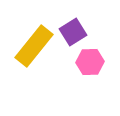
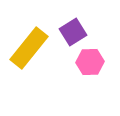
yellow rectangle: moved 5 px left, 2 px down
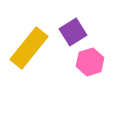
pink hexagon: rotated 16 degrees counterclockwise
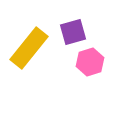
purple square: rotated 16 degrees clockwise
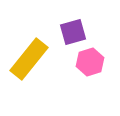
yellow rectangle: moved 11 px down
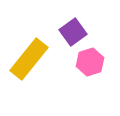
purple square: rotated 20 degrees counterclockwise
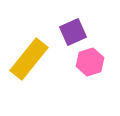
purple square: rotated 12 degrees clockwise
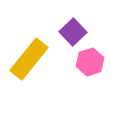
purple square: rotated 20 degrees counterclockwise
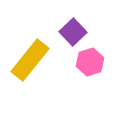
yellow rectangle: moved 1 px right, 1 px down
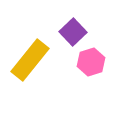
pink hexagon: moved 1 px right
